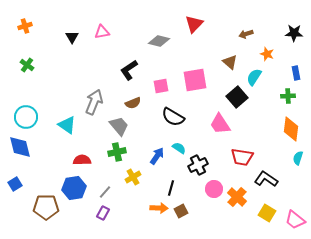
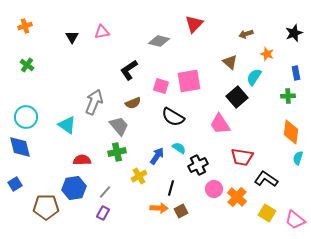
black star at (294, 33): rotated 24 degrees counterclockwise
pink square at (195, 80): moved 6 px left, 1 px down
pink square at (161, 86): rotated 28 degrees clockwise
orange diamond at (291, 129): moved 3 px down
yellow cross at (133, 177): moved 6 px right, 1 px up
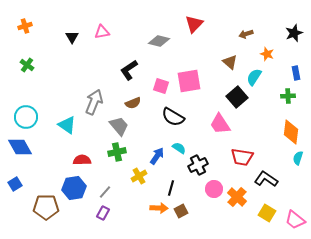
blue diamond at (20, 147): rotated 15 degrees counterclockwise
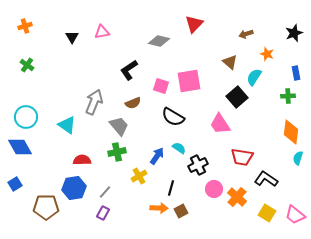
pink trapezoid at (295, 220): moved 5 px up
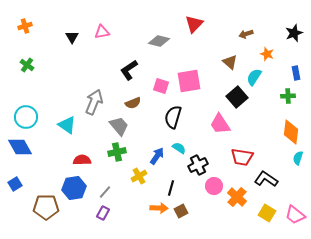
black semicircle at (173, 117): rotated 75 degrees clockwise
pink circle at (214, 189): moved 3 px up
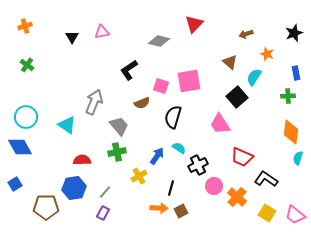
brown semicircle at (133, 103): moved 9 px right
red trapezoid at (242, 157): rotated 15 degrees clockwise
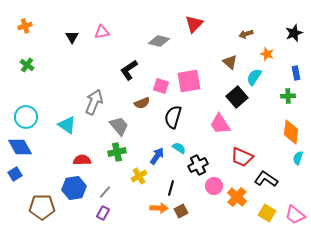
blue square at (15, 184): moved 10 px up
brown pentagon at (46, 207): moved 4 px left
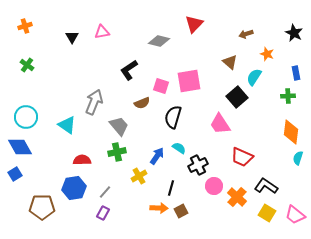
black star at (294, 33): rotated 24 degrees counterclockwise
black L-shape at (266, 179): moved 7 px down
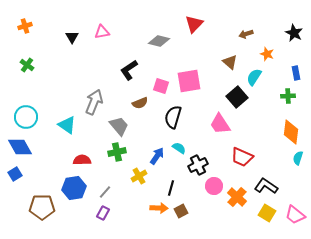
brown semicircle at (142, 103): moved 2 px left
